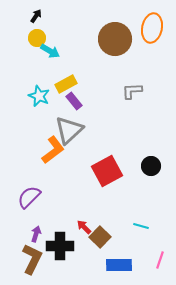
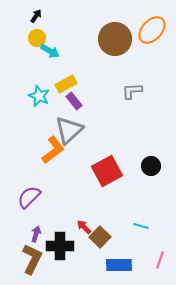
orange ellipse: moved 2 px down; rotated 32 degrees clockwise
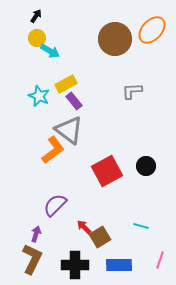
gray triangle: rotated 40 degrees counterclockwise
black circle: moved 5 px left
purple semicircle: moved 26 px right, 8 px down
brown square: rotated 15 degrees clockwise
black cross: moved 15 px right, 19 px down
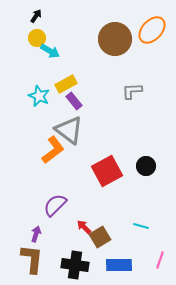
brown L-shape: rotated 20 degrees counterclockwise
black cross: rotated 8 degrees clockwise
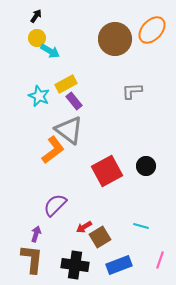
red arrow: rotated 77 degrees counterclockwise
blue rectangle: rotated 20 degrees counterclockwise
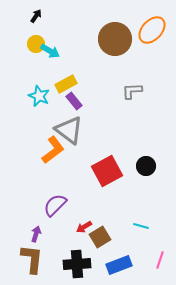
yellow circle: moved 1 px left, 6 px down
black cross: moved 2 px right, 1 px up; rotated 12 degrees counterclockwise
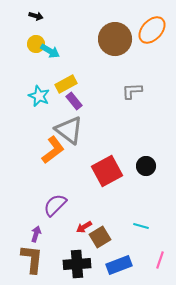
black arrow: rotated 72 degrees clockwise
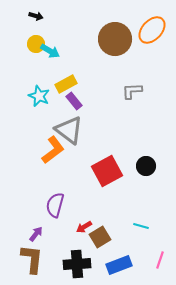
purple semicircle: rotated 30 degrees counterclockwise
purple arrow: rotated 21 degrees clockwise
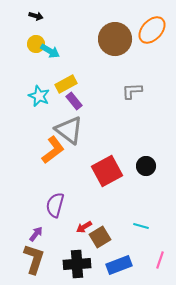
brown L-shape: moved 2 px right; rotated 12 degrees clockwise
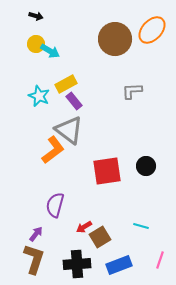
red square: rotated 20 degrees clockwise
